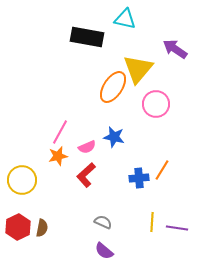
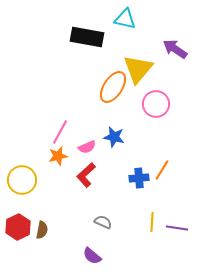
brown semicircle: moved 2 px down
purple semicircle: moved 12 px left, 5 px down
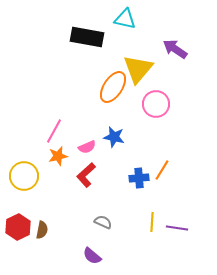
pink line: moved 6 px left, 1 px up
yellow circle: moved 2 px right, 4 px up
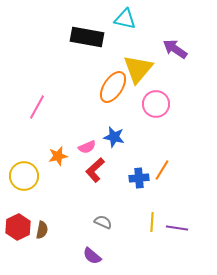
pink line: moved 17 px left, 24 px up
red L-shape: moved 9 px right, 5 px up
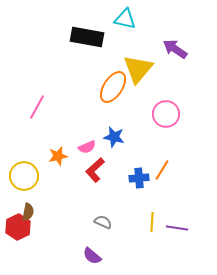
pink circle: moved 10 px right, 10 px down
brown semicircle: moved 14 px left, 18 px up
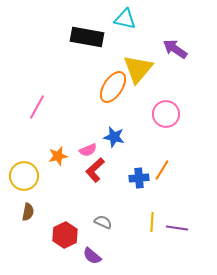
pink semicircle: moved 1 px right, 3 px down
red hexagon: moved 47 px right, 8 px down
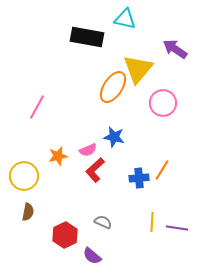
pink circle: moved 3 px left, 11 px up
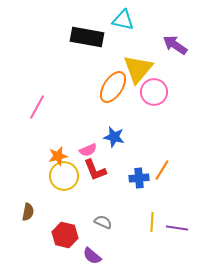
cyan triangle: moved 2 px left, 1 px down
purple arrow: moved 4 px up
pink circle: moved 9 px left, 11 px up
red L-shape: rotated 70 degrees counterclockwise
yellow circle: moved 40 px right
red hexagon: rotated 20 degrees counterclockwise
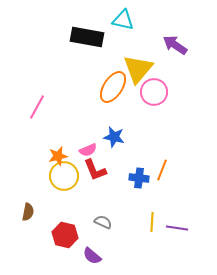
orange line: rotated 10 degrees counterclockwise
blue cross: rotated 12 degrees clockwise
